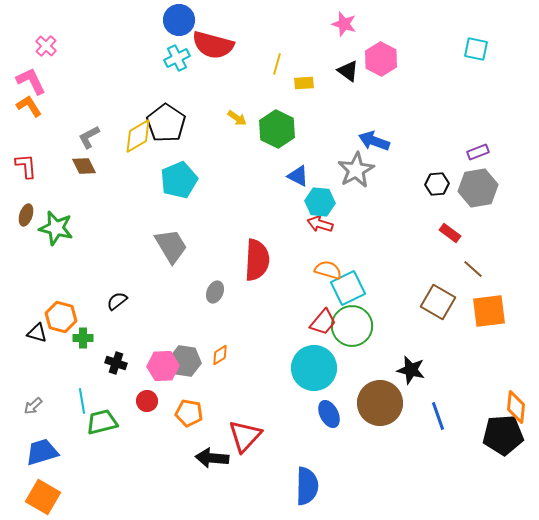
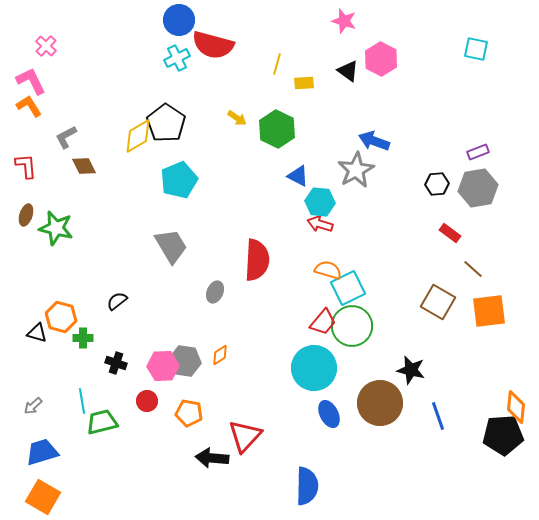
pink star at (344, 24): moved 3 px up
gray L-shape at (89, 137): moved 23 px left
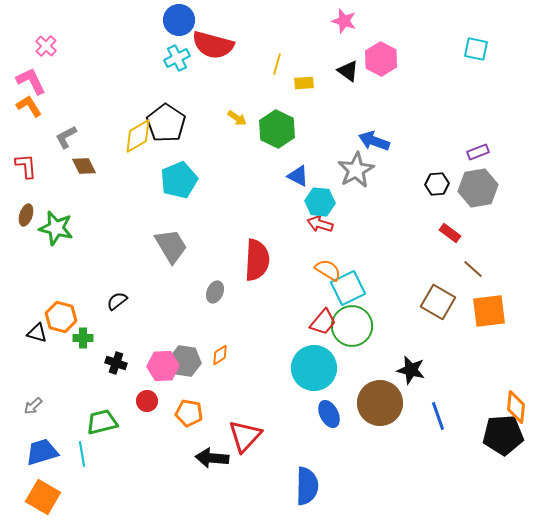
orange semicircle at (328, 270): rotated 16 degrees clockwise
cyan line at (82, 401): moved 53 px down
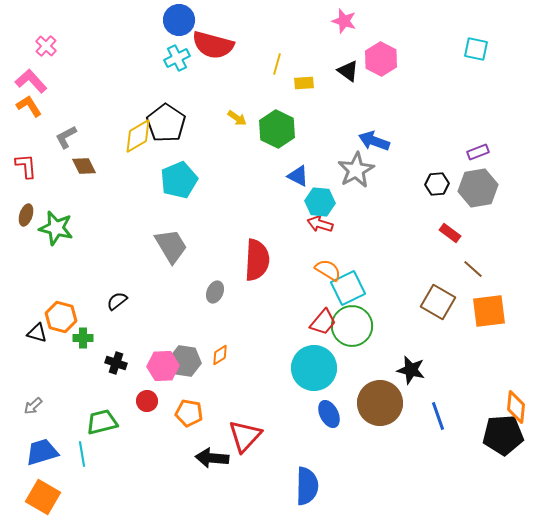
pink L-shape at (31, 81): rotated 16 degrees counterclockwise
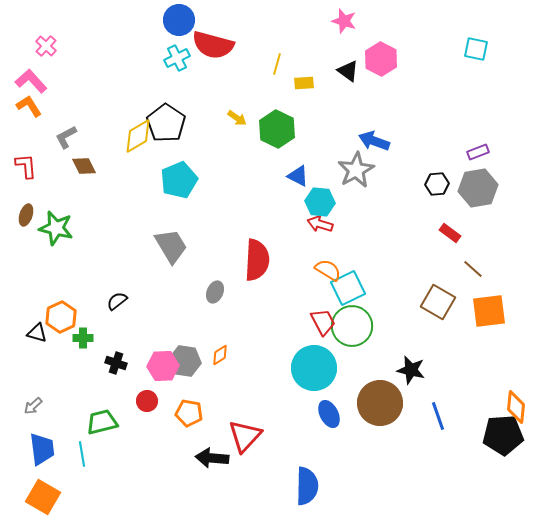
orange hexagon at (61, 317): rotated 20 degrees clockwise
red trapezoid at (323, 322): rotated 68 degrees counterclockwise
blue trapezoid at (42, 452): moved 3 px up; rotated 100 degrees clockwise
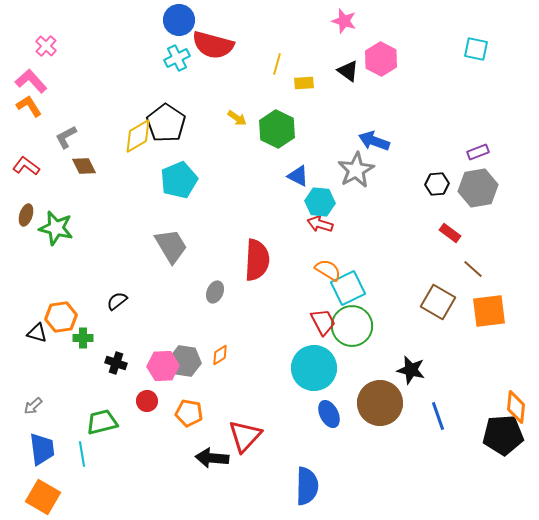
red L-shape at (26, 166): rotated 48 degrees counterclockwise
orange hexagon at (61, 317): rotated 16 degrees clockwise
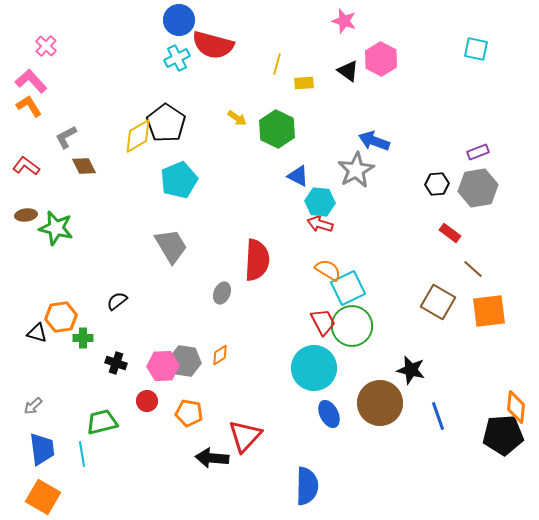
brown ellipse at (26, 215): rotated 65 degrees clockwise
gray ellipse at (215, 292): moved 7 px right, 1 px down
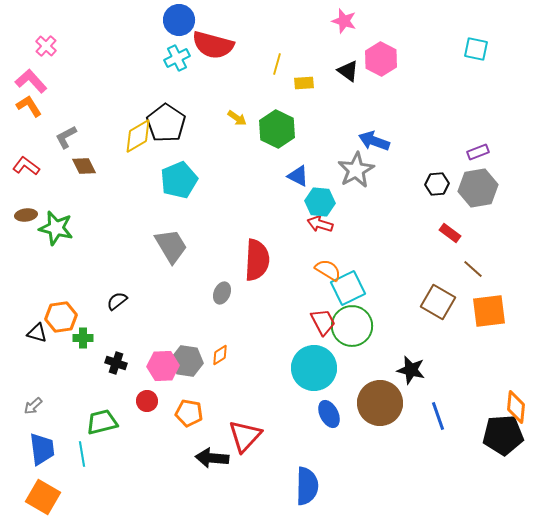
gray hexagon at (185, 361): moved 2 px right
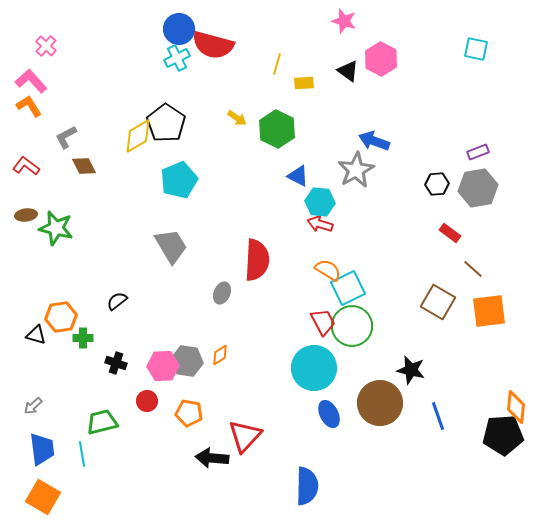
blue circle at (179, 20): moved 9 px down
black triangle at (37, 333): moved 1 px left, 2 px down
